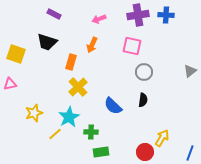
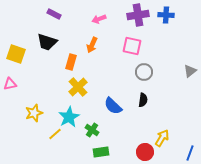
green cross: moved 1 px right, 2 px up; rotated 32 degrees clockwise
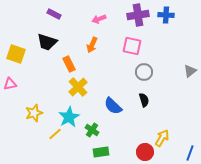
orange rectangle: moved 2 px left, 2 px down; rotated 42 degrees counterclockwise
black semicircle: moved 1 px right; rotated 24 degrees counterclockwise
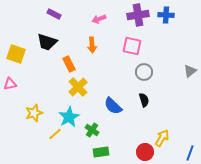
orange arrow: rotated 28 degrees counterclockwise
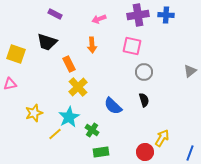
purple rectangle: moved 1 px right
